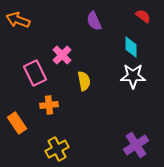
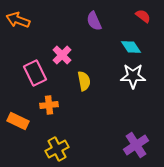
cyan diamond: rotated 35 degrees counterclockwise
orange rectangle: moved 1 px right, 2 px up; rotated 30 degrees counterclockwise
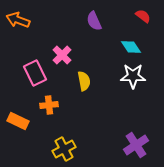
yellow cross: moved 7 px right
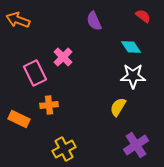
pink cross: moved 1 px right, 2 px down
yellow semicircle: moved 34 px right, 26 px down; rotated 138 degrees counterclockwise
orange rectangle: moved 1 px right, 2 px up
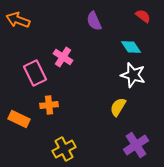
pink cross: rotated 12 degrees counterclockwise
white star: moved 1 px up; rotated 15 degrees clockwise
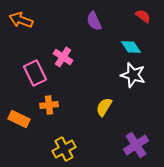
orange arrow: moved 3 px right
yellow semicircle: moved 14 px left
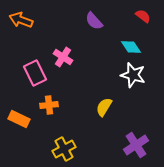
purple semicircle: rotated 18 degrees counterclockwise
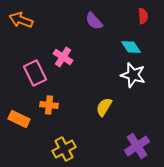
red semicircle: rotated 49 degrees clockwise
orange cross: rotated 12 degrees clockwise
purple cross: moved 1 px right, 1 px down
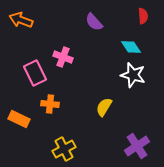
purple semicircle: moved 1 px down
pink cross: rotated 12 degrees counterclockwise
orange cross: moved 1 px right, 1 px up
